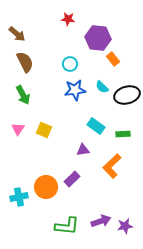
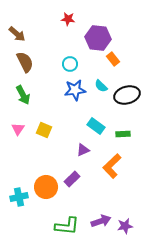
cyan semicircle: moved 1 px left, 1 px up
purple triangle: rotated 16 degrees counterclockwise
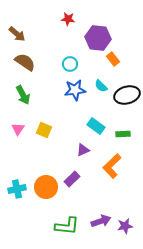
brown semicircle: rotated 30 degrees counterclockwise
cyan cross: moved 2 px left, 8 px up
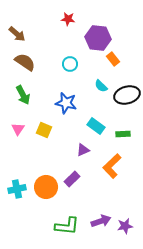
blue star: moved 9 px left, 13 px down; rotated 20 degrees clockwise
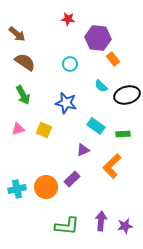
pink triangle: rotated 40 degrees clockwise
purple arrow: rotated 66 degrees counterclockwise
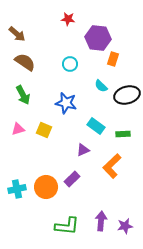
orange rectangle: rotated 56 degrees clockwise
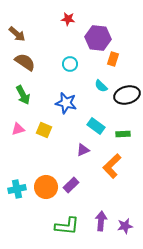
purple rectangle: moved 1 px left, 6 px down
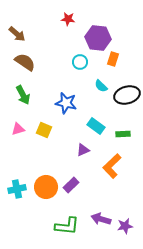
cyan circle: moved 10 px right, 2 px up
purple arrow: moved 2 px up; rotated 78 degrees counterclockwise
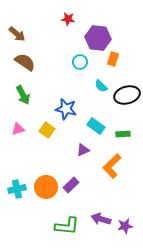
blue star: moved 6 px down
yellow square: moved 3 px right; rotated 14 degrees clockwise
